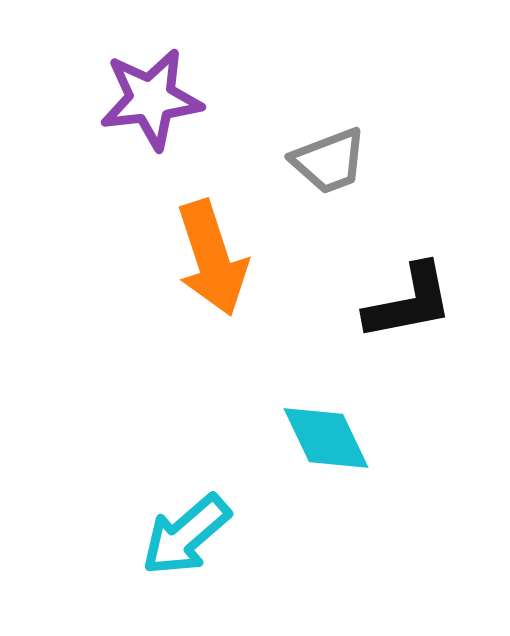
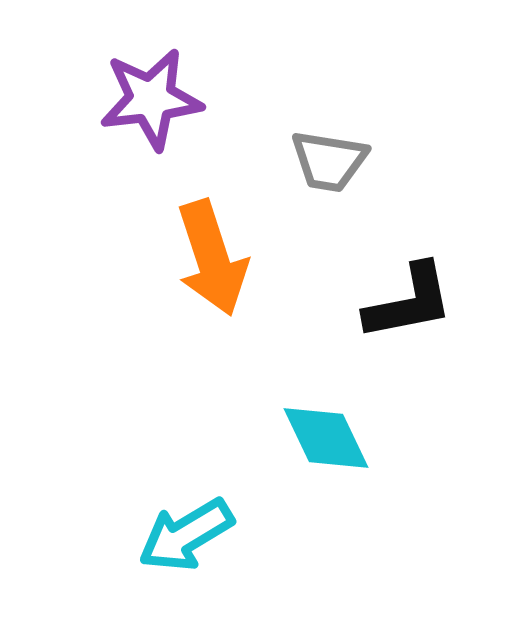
gray trapezoid: rotated 30 degrees clockwise
cyan arrow: rotated 10 degrees clockwise
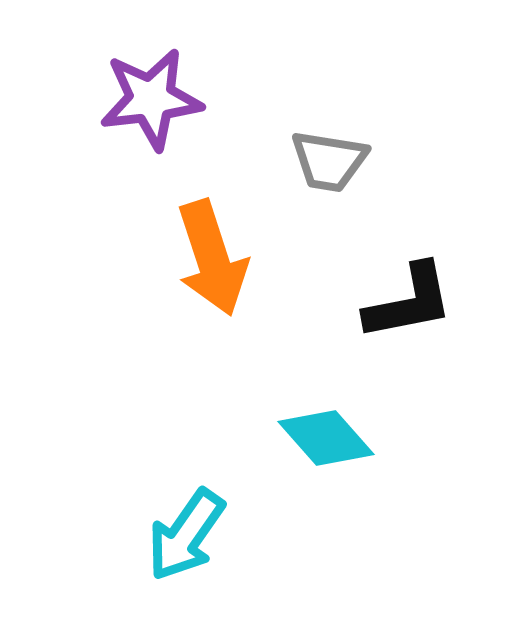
cyan diamond: rotated 16 degrees counterclockwise
cyan arrow: rotated 24 degrees counterclockwise
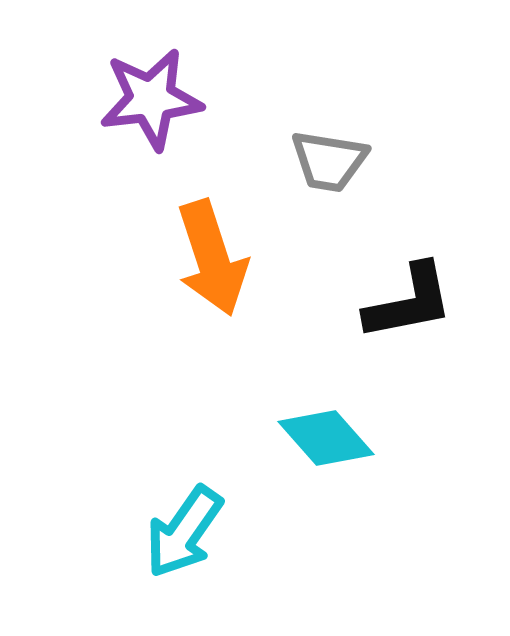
cyan arrow: moved 2 px left, 3 px up
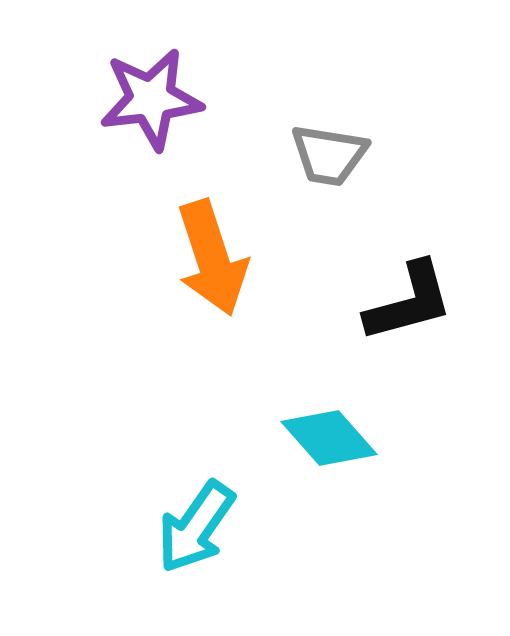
gray trapezoid: moved 6 px up
black L-shape: rotated 4 degrees counterclockwise
cyan diamond: moved 3 px right
cyan arrow: moved 12 px right, 5 px up
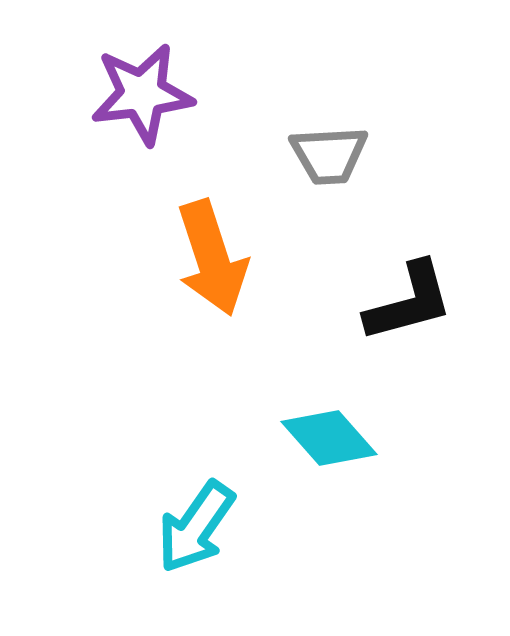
purple star: moved 9 px left, 5 px up
gray trapezoid: rotated 12 degrees counterclockwise
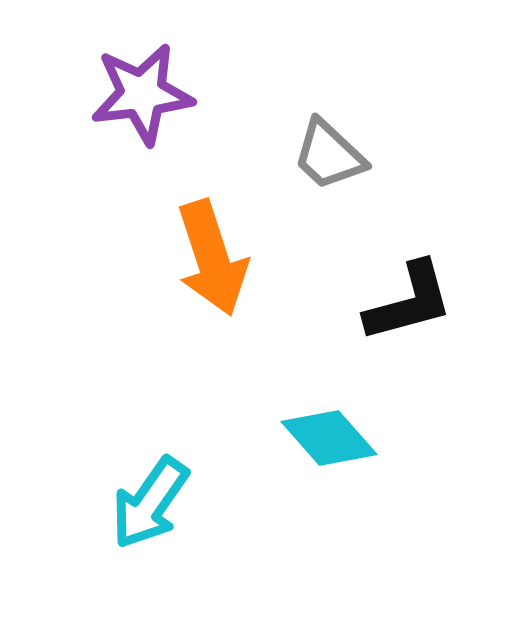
gray trapezoid: rotated 46 degrees clockwise
cyan arrow: moved 46 px left, 24 px up
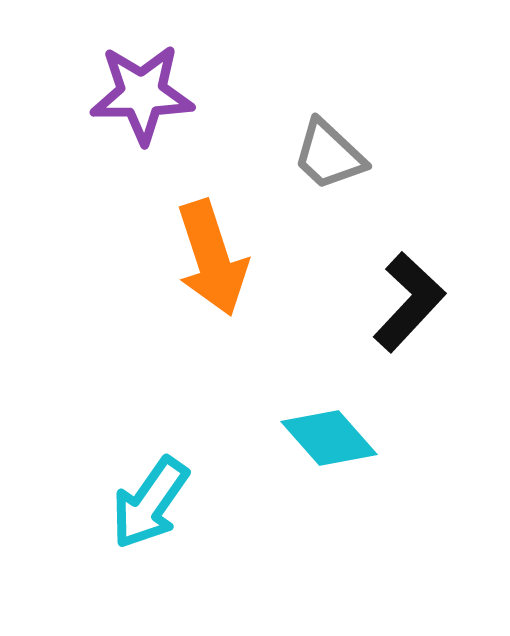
purple star: rotated 6 degrees clockwise
black L-shape: rotated 32 degrees counterclockwise
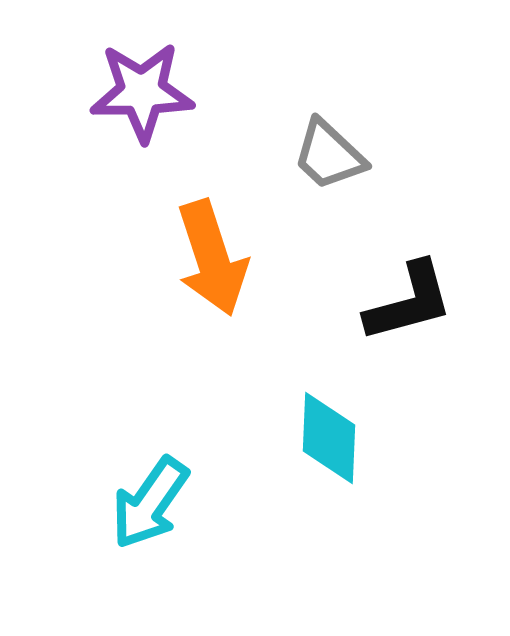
purple star: moved 2 px up
black L-shape: rotated 32 degrees clockwise
cyan diamond: rotated 44 degrees clockwise
